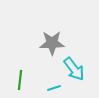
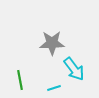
green line: rotated 18 degrees counterclockwise
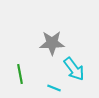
green line: moved 6 px up
cyan line: rotated 40 degrees clockwise
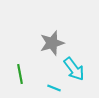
gray star: rotated 15 degrees counterclockwise
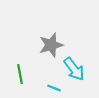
gray star: moved 1 px left, 2 px down
